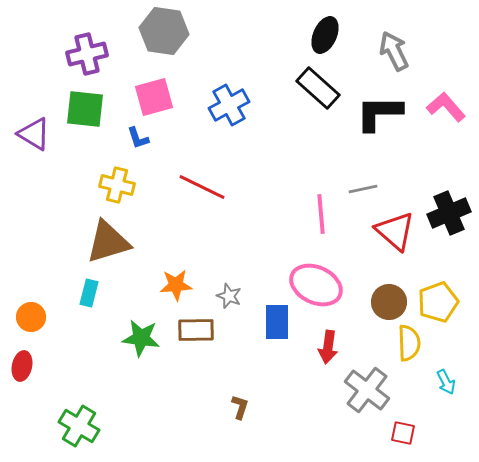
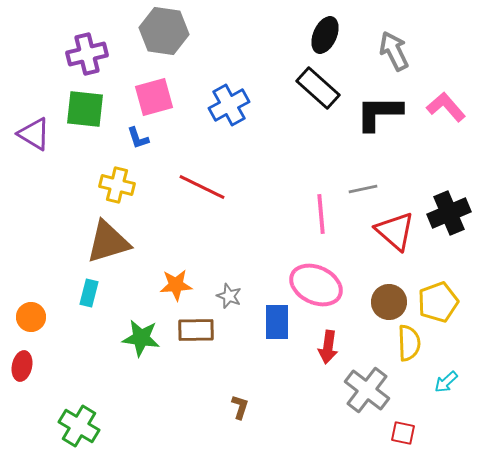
cyan arrow: rotated 75 degrees clockwise
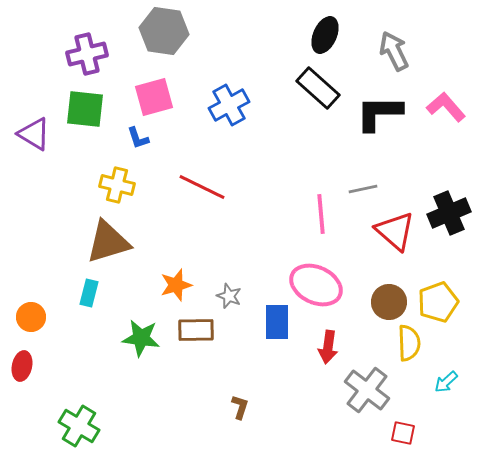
orange star: rotated 12 degrees counterclockwise
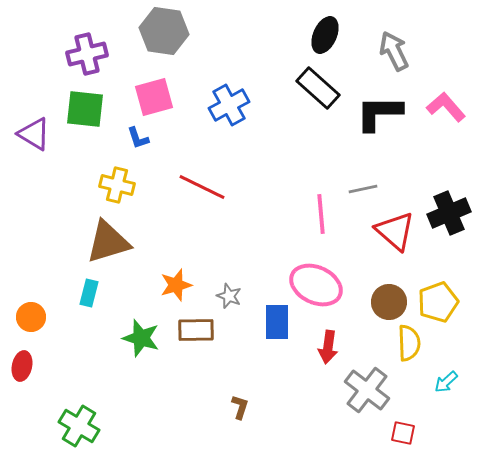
green star: rotated 9 degrees clockwise
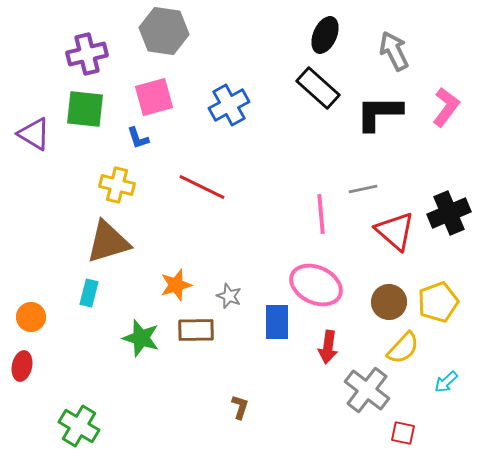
pink L-shape: rotated 78 degrees clockwise
yellow semicircle: moved 6 px left, 5 px down; rotated 45 degrees clockwise
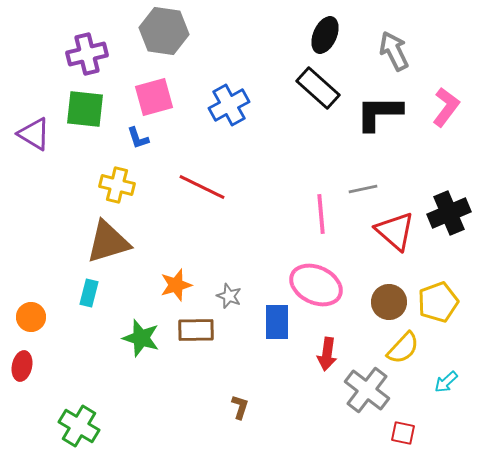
red arrow: moved 1 px left, 7 px down
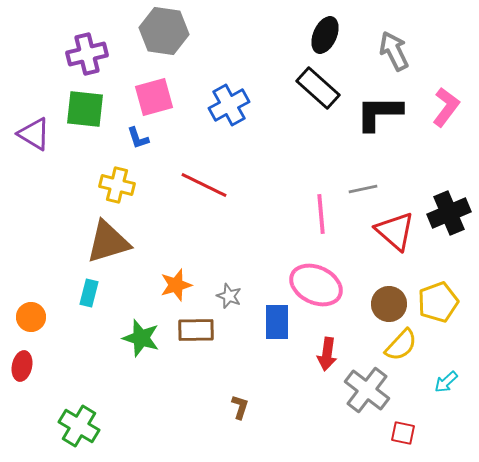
red line: moved 2 px right, 2 px up
brown circle: moved 2 px down
yellow semicircle: moved 2 px left, 3 px up
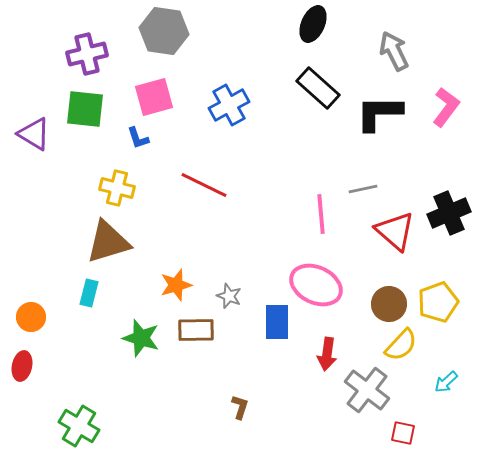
black ellipse: moved 12 px left, 11 px up
yellow cross: moved 3 px down
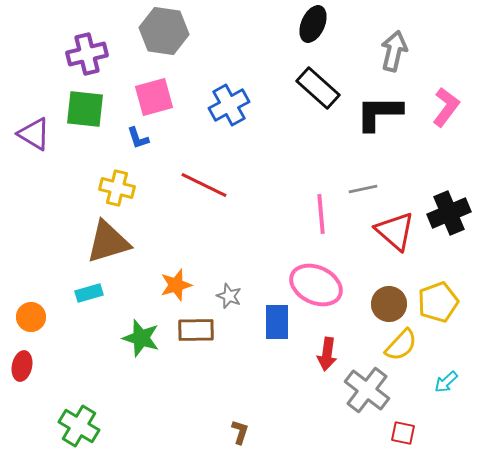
gray arrow: rotated 39 degrees clockwise
cyan rectangle: rotated 60 degrees clockwise
brown L-shape: moved 25 px down
